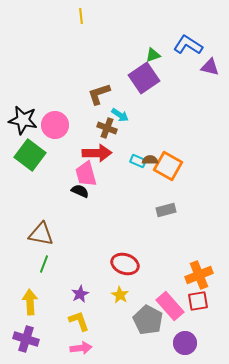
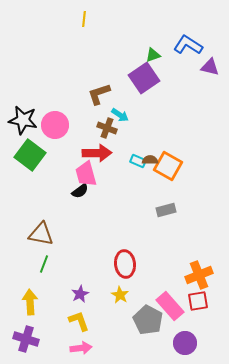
yellow line: moved 3 px right, 3 px down; rotated 14 degrees clockwise
black semicircle: rotated 120 degrees clockwise
red ellipse: rotated 64 degrees clockwise
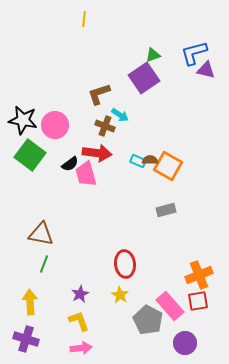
blue L-shape: moved 6 px right, 8 px down; rotated 48 degrees counterclockwise
purple triangle: moved 4 px left, 3 px down
brown cross: moved 2 px left, 2 px up
red arrow: rotated 8 degrees clockwise
black semicircle: moved 10 px left, 27 px up
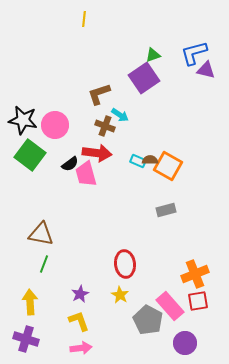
orange cross: moved 4 px left, 1 px up
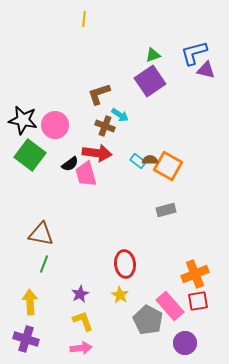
purple square: moved 6 px right, 3 px down
cyan rectangle: rotated 14 degrees clockwise
yellow L-shape: moved 4 px right
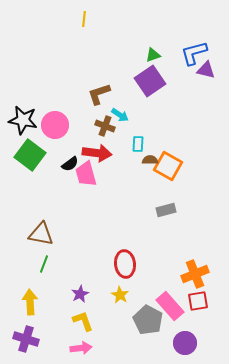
cyan rectangle: moved 17 px up; rotated 56 degrees clockwise
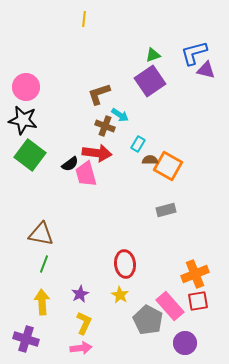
pink circle: moved 29 px left, 38 px up
cyan rectangle: rotated 28 degrees clockwise
yellow arrow: moved 12 px right
yellow L-shape: moved 1 px right, 2 px down; rotated 45 degrees clockwise
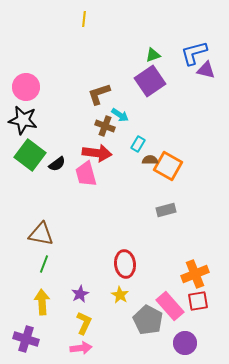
black semicircle: moved 13 px left
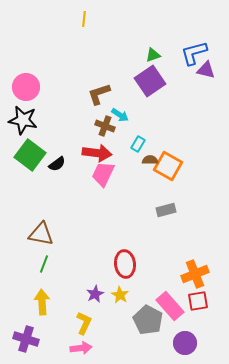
pink trapezoid: moved 17 px right; rotated 40 degrees clockwise
purple star: moved 15 px right
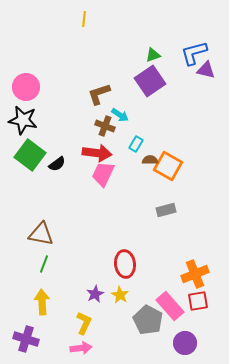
cyan rectangle: moved 2 px left
